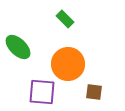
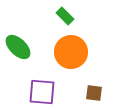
green rectangle: moved 3 px up
orange circle: moved 3 px right, 12 px up
brown square: moved 1 px down
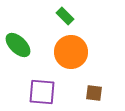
green ellipse: moved 2 px up
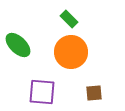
green rectangle: moved 4 px right, 3 px down
brown square: rotated 12 degrees counterclockwise
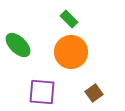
brown square: rotated 30 degrees counterclockwise
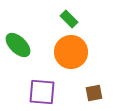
brown square: rotated 24 degrees clockwise
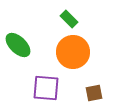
orange circle: moved 2 px right
purple square: moved 4 px right, 4 px up
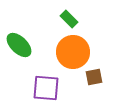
green ellipse: moved 1 px right
brown square: moved 16 px up
